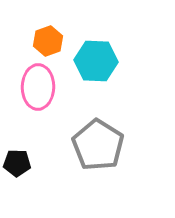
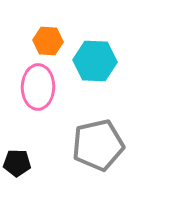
orange hexagon: rotated 24 degrees clockwise
cyan hexagon: moved 1 px left
gray pentagon: rotated 27 degrees clockwise
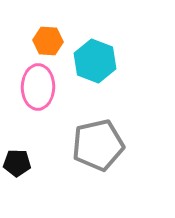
cyan hexagon: rotated 18 degrees clockwise
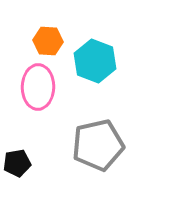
black pentagon: rotated 12 degrees counterclockwise
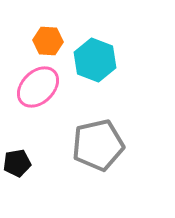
cyan hexagon: moved 1 px up
pink ellipse: rotated 45 degrees clockwise
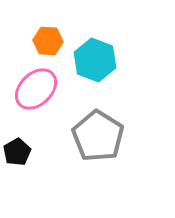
pink ellipse: moved 2 px left, 2 px down
gray pentagon: moved 9 px up; rotated 27 degrees counterclockwise
black pentagon: moved 11 px up; rotated 20 degrees counterclockwise
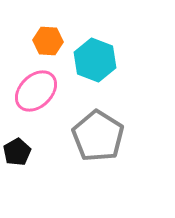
pink ellipse: moved 2 px down
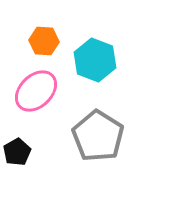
orange hexagon: moved 4 px left
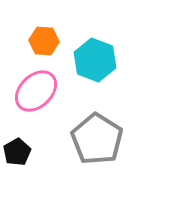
gray pentagon: moved 1 px left, 3 px down
